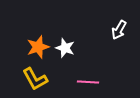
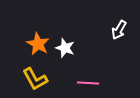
orange star: moved 3 px up; rotated 25 degrees counterclockwise
pink line: moved 1 px down
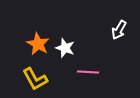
pink line: moved 11 px up
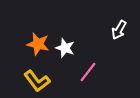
orange star: rotated 15 degrees counterclockwise
pink line: rotated 55 degrees counterclockwise
yellow L-shape: moved 2 px right, 2 px down; rotated 8 degrees counterclockwise
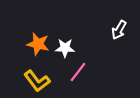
white star: rotated 18 degrees counterclockwise
pink line: moved 10 px left
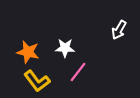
orange star: moved 10 px left, 8 px down
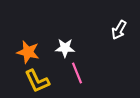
pink line: moved 1 px left, 1 px down; rotated 60 degrees counterclockwise
yellow L-shape: rotated 12 degrees clockwise
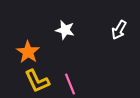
white star: moved 18 px up; rotated 12 degrees clockwise
orange star: rotated 20 degrees clockwise
pink line: moved 7 px left, 11 px down
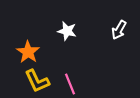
white star: moved 2 px right, 1 px down
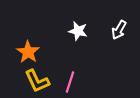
white star: moved 11 px right
pink line: moved 2 px up; rotated 40 degrees clockwise
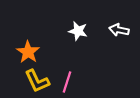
white arrow: rotated 72 degrees clockwise
pink line: moved 3 px left
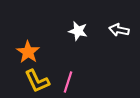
pink line: moved 1 px right
